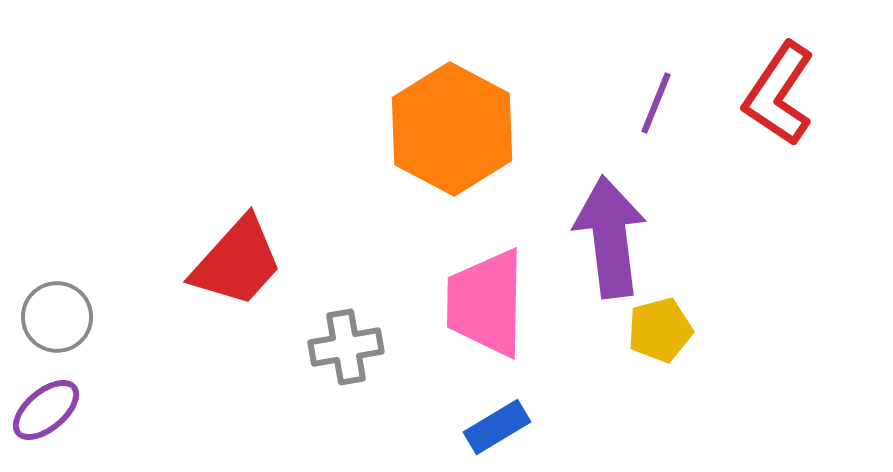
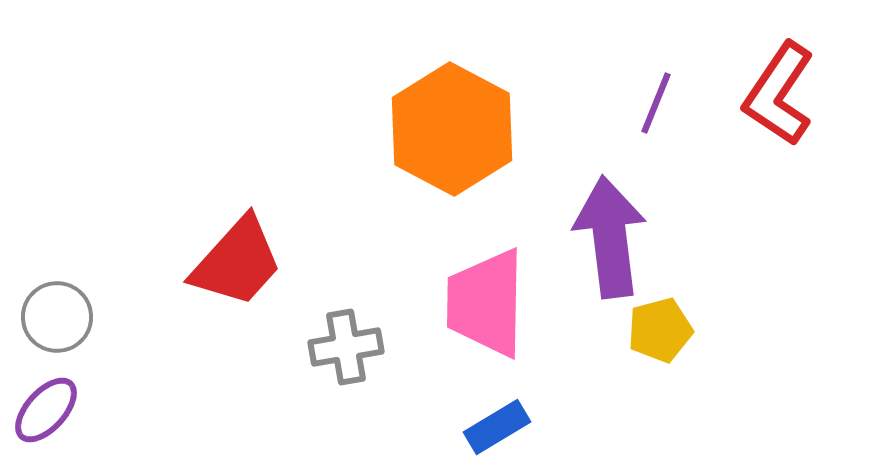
purple ellipse: rotated 8 degrees counterclockwise
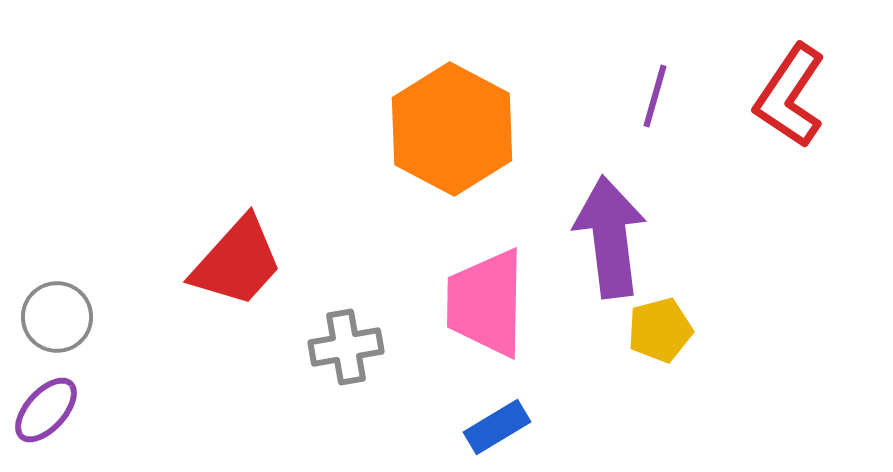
red L-shape: moved 11 px right, 2 px down
purple line: moved 1 px left, 7 px up; rotated 6 degrees counterclockwise
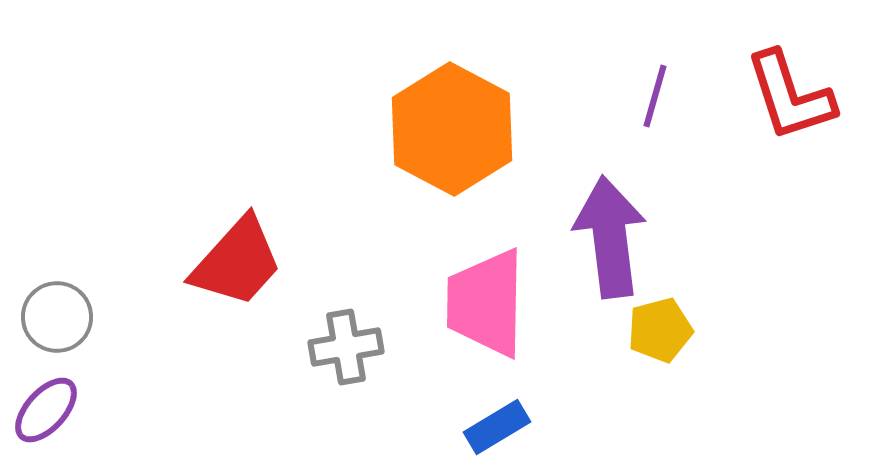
red L-shape: rotated 52 degrees counterclockwise
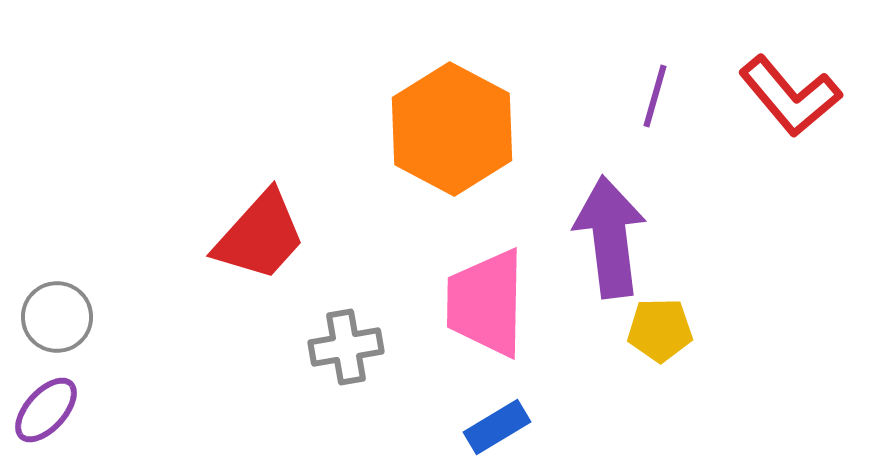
red L-shape: rotated 22 degrees counterclockwise
red trapezoid: moved 23 px right, 26 px up
yellow pentagon: rotated 14 degrees clockwise
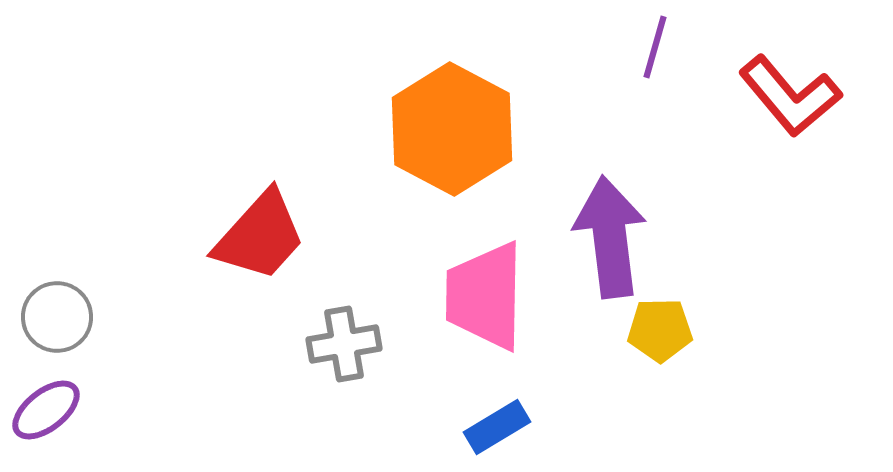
purple line: moved 49 px up
pink trapezoid: moved 1 px left, 7 px up
gray cross: moved 2 px left, 3 px up
purple ellipse: rotated 10 degrees clockwise
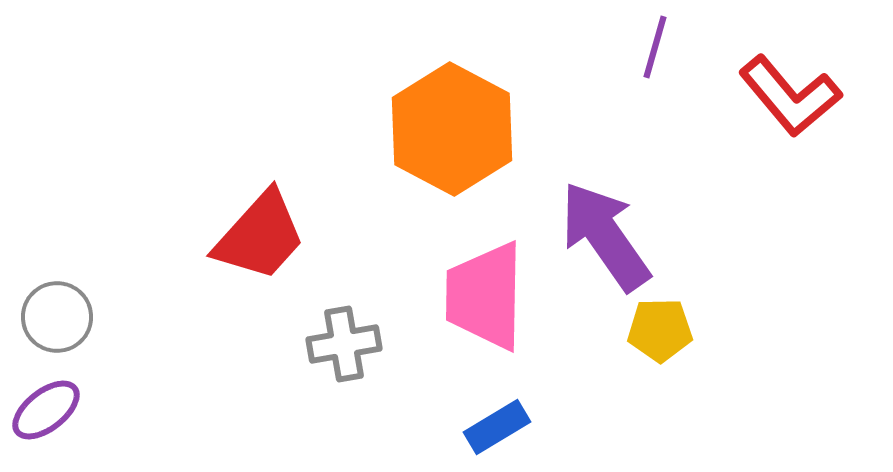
purple arrow: moved 5 px left, 1 px up; rotated 28 degrees counterclockwise
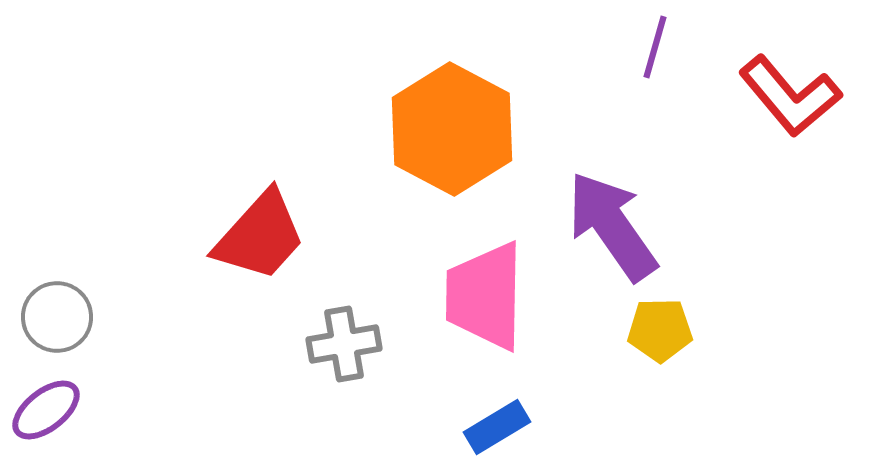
purple arrow: moved 7 px right, 10 px up
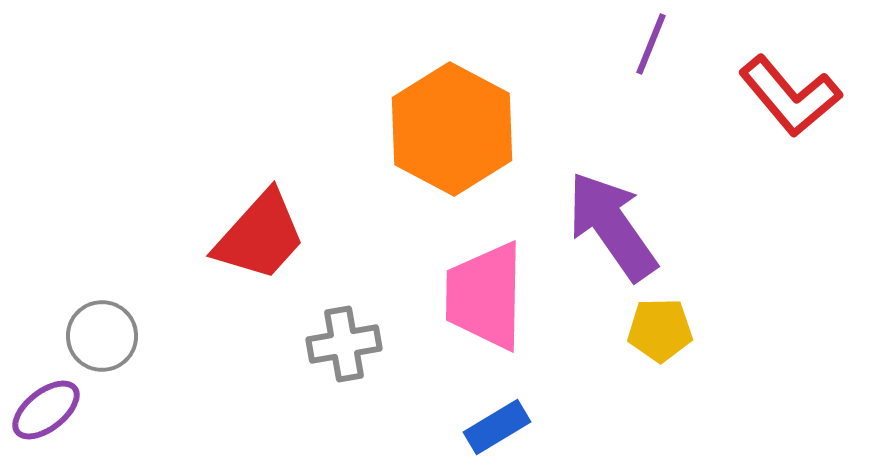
purple line: moved 4 px left, 3 px up; rotated 6 degrees clockwise
gray circle: moved 45 px right, 19 px down
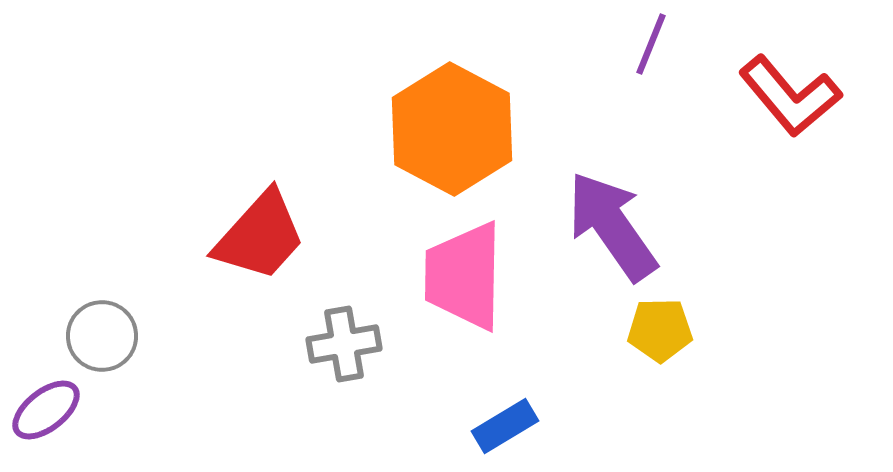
pink trapezoid: moved 21 px left, 20 px up
blue rectangle: moved 8 px right, 1 px up
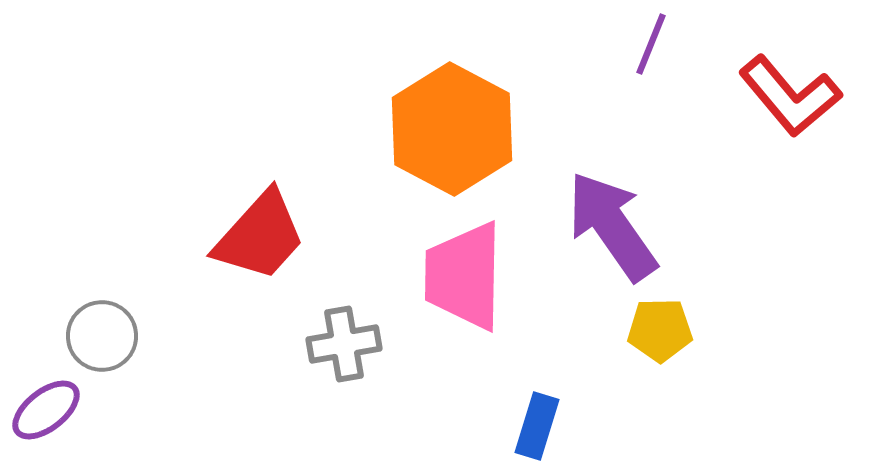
blue rectangle: moved 32 px right; rotated 42 degrees counterclockwise
